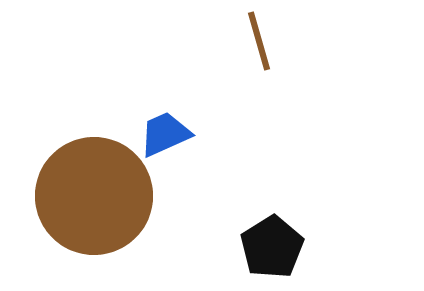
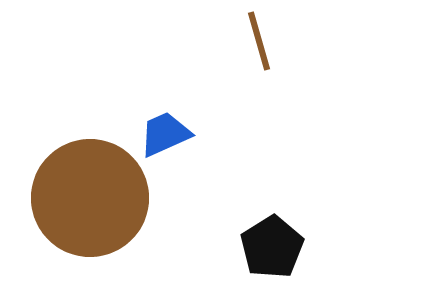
brown circle: moved 4 px left, 2 px down
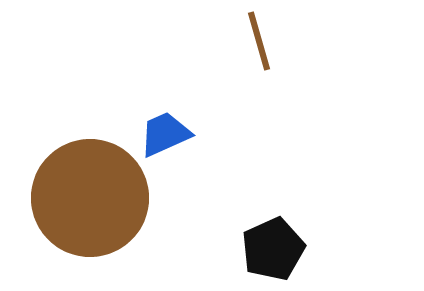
black pentagon: moved 1 px right, 2 px down; rotated 8 degrees clockwise
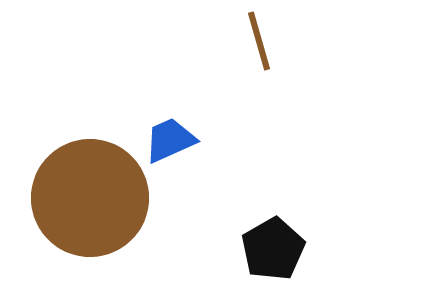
blue trapezoid: moved 5 px right, 6 px down
black pentagon: rotated 6 degrees counterclockwise
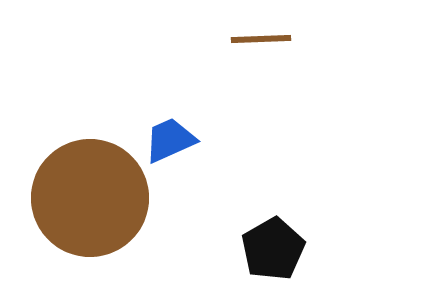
brown line: moved 2 px right, 2 px up; rotated 76 degrees counterclockwise
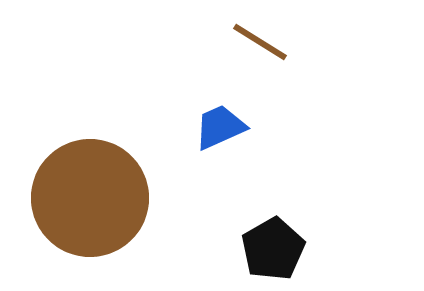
brown line: moved 1 px left, 3 px down; rotated 34 degrees clockwise
blue trapezoid: moved 50 px right, 13 px up
